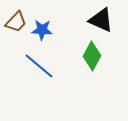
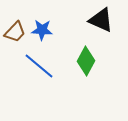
brown trapezoid: moved 1 px left, 10 px down
green diamond: moved 6 px left, 5 px down
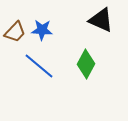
green diamond: moved 3 px down
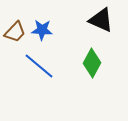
green diamond: moved 6 px right, 1 px up
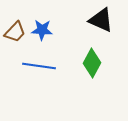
blue line: rotated 32 degrees counterclockwise
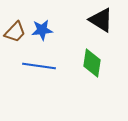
black triangle: rotated 8 degrees clockwise
blue star: rotated 10 degrees counterclockwise
green diamond: rotated 20 degrees counterclockwise
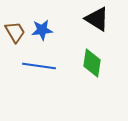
black triangle: moved 4 px left, 1 px up
brown trapezoid: rotated 75 degrees counterclockwise
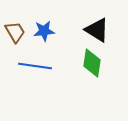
black triangle: moved 11 px down
blue star: moved 2 px right, 1 px down
blue line: moved 4 px left
